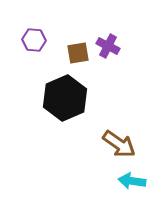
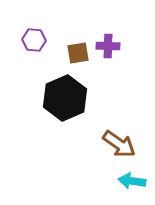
purple cross: rotated 25 degrees counterclockwise
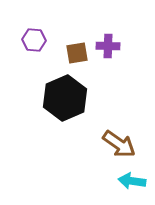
brown square: moved 1 px left
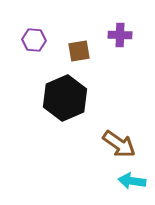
purple cross: moved 12 px right, 11 px up
brown square: moved 2 px right, 2 px up
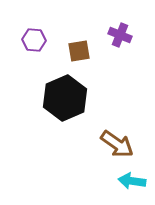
purple cross: rotated 20 degrees clockwise
brown arrow: moved 2 px left
